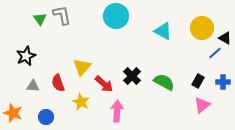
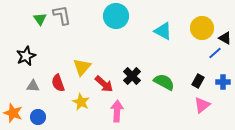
blue circle: moved 8 px left
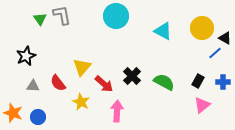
red semicircle: rotated 18 degrees counterclockwise
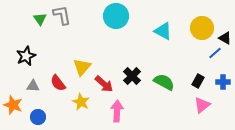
orange star: moved 8 px up
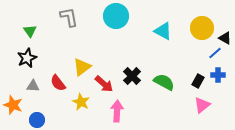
gray L-shape: moved 7 px right, 2 px down
green triangle: moved 10 px left, 12 px down
black star: moved 1 px right, 2 px down
yellow triangle: rotated 12 degrees clockwise
blue cross: moved 5 px left, 7 px up
blue circle: moved 1 px left, 3 px down
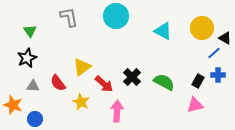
blue line: moved 1 px left
black cross: moved 1 px down
pink triangle: moved 7 px left; rotated 24 degrees clockwise
blue circle: moved 2 px left, 1 px up
